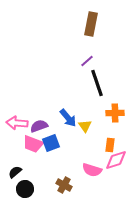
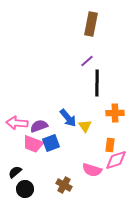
black line: rotated 20 degrees clockwise
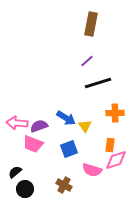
black line: moved 1 px right; rotated 72 degrees clockwise
blue arrow: moved 2 px left; rotated 18 degrees counterclockwise
blue square: moved 18 px right, 6 px down
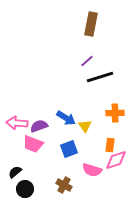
black line: moved 2 px right, 6 px up
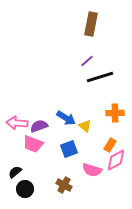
yellow triangle: rotated 16 degrees counterclockwise
orange rectangle: rotated 24 degrees clockwise
pink diamond: rotated 10 degrees counterclockwise
